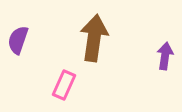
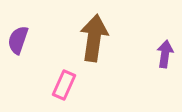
purple arrow: moved 2 px up
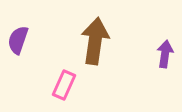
brown arrow: moved 1 px right, 3 px down
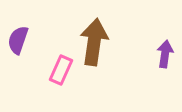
brown arrow: moved 1 px left, 1 px down
pink rectangle: moved 3 px left, 15 px up
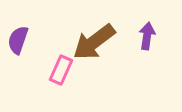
brown arrow: rotated 135 degrees counterclockwise
purple arrow: moved 18 px left, 18 px up
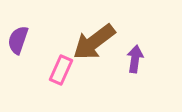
purple arrow: moved 12 px left, 23 px down
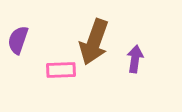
brown arrow: rotated 33 degrees counterclockwise
pink rectangle: rotated 64 degrees clockwise
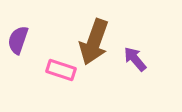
purple arrow: rotated 48 degrees counterclockwise
pink rectangle: rotated 20 degrees clockwise
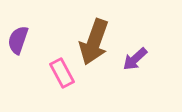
purple arrow: rotated 92 degrees counterclockwise
pink rectangle: moved 1 px right, 3 px down; rotated 44 degrees clockwise
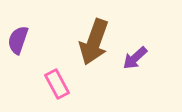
purple arrow: moved 1 px up
pink rectangle: moved 5 px left, 11 px down
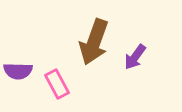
purple semicircle: moved 31 px down; rotated 108 degrees counterclockwise
purple arrow: moved 1 px up; rotated 12 degrees counterclockwise
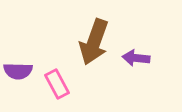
purple arrow: moved 1 px right, 1 px down; rotated 60 degrees clockwise
